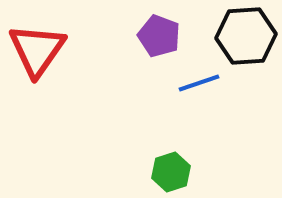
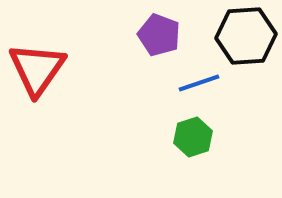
purple pentagon: moved 1 px up
red triangle: moved 19 px down
green hexagon: moved 22 px right, 35 px up
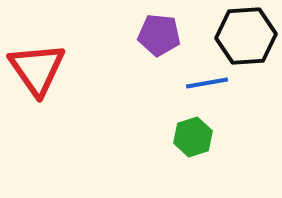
purple pentagon: rotated 15 degrees counterclockwise
red triangle: rotated 10 degrees counterclockwise
blue line: moved 8 px right; rotated 9 degrees clockwise
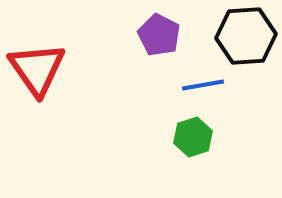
purple pentagon: rotated 21 degrees clockwise
blue line: moved 4 px left, 2 px down
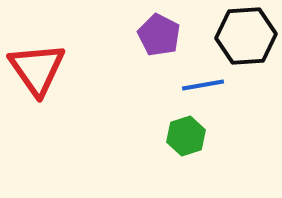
green hexagon: moved 7 px left, 1 px up
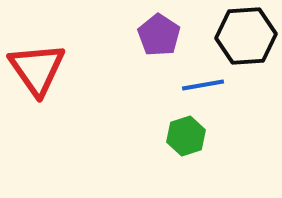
purple pentagon: rotated 6 degrees clockwise
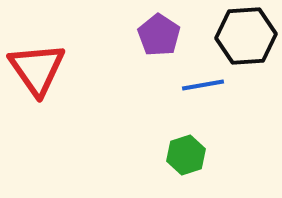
green hexagon: moved 19 px down
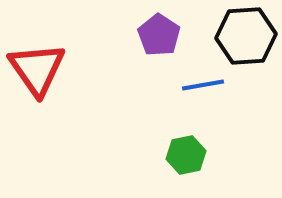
green hexagon: rotated 6 degrees clockwise
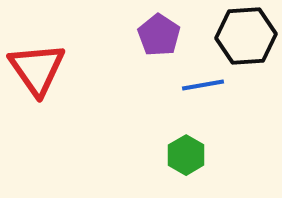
green hexagon: rotated 18 degrees counterclockwise
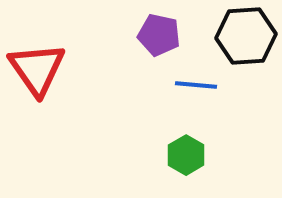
purple pentagon: rotated 21 degrees counterclockwise
blue line: moved 7 px left; rotated 15 degrees clockwise
